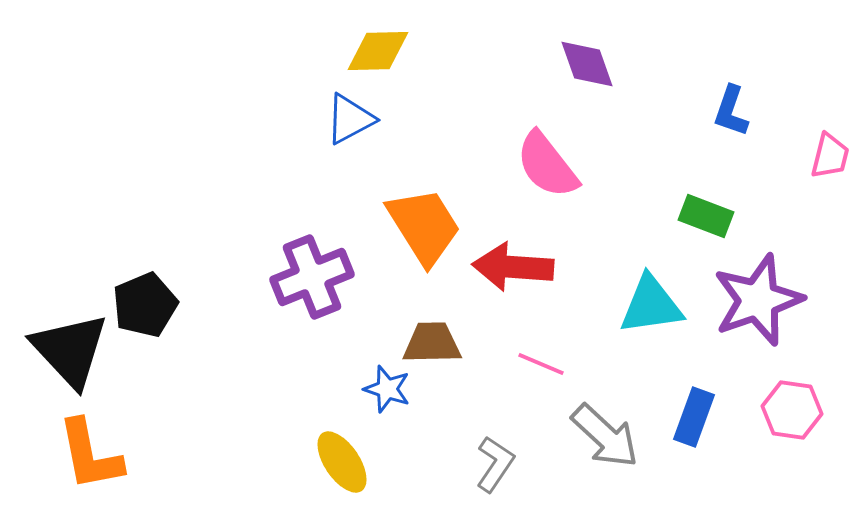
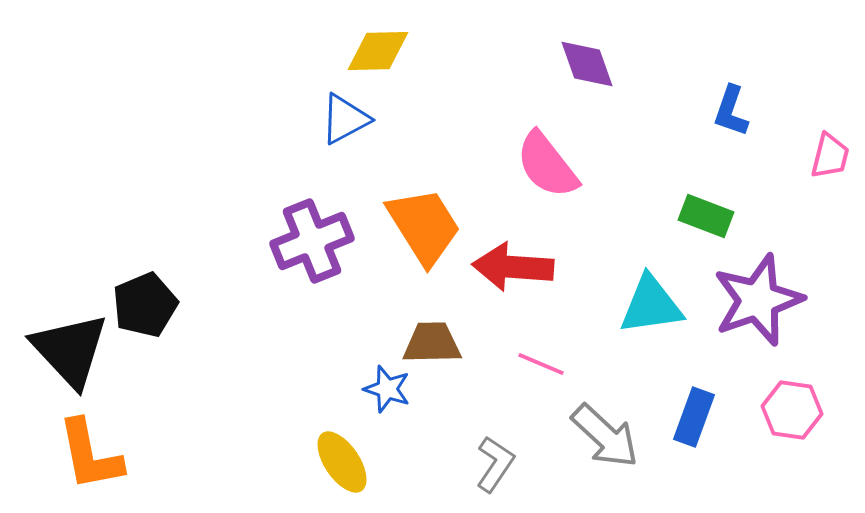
blue triangle: moved 5 px left
purple cross: moved 36 px up
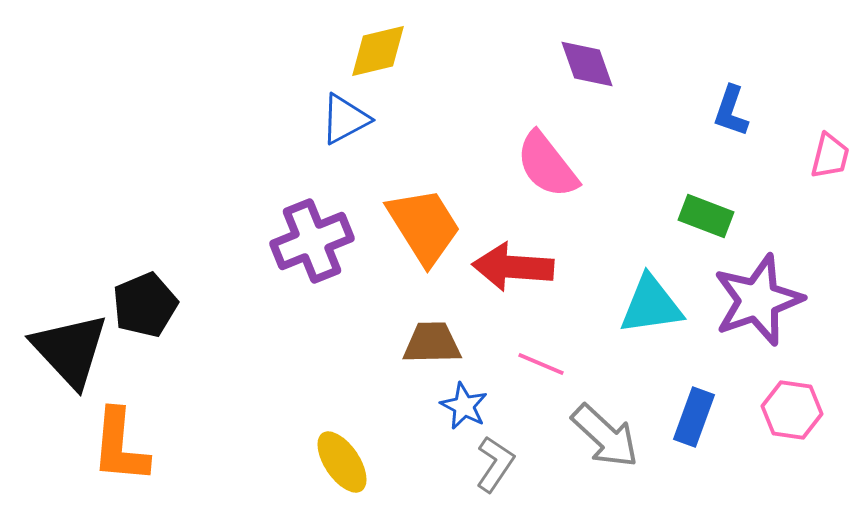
yellow diamond: rotated 12 degrees counterclockwise
blue star: moved 77 px right, 17 px down; rotated 9 degrees clockwise
orange L-shape: moved 30 px right, 9 px up; rotated 16 degrees clockwise
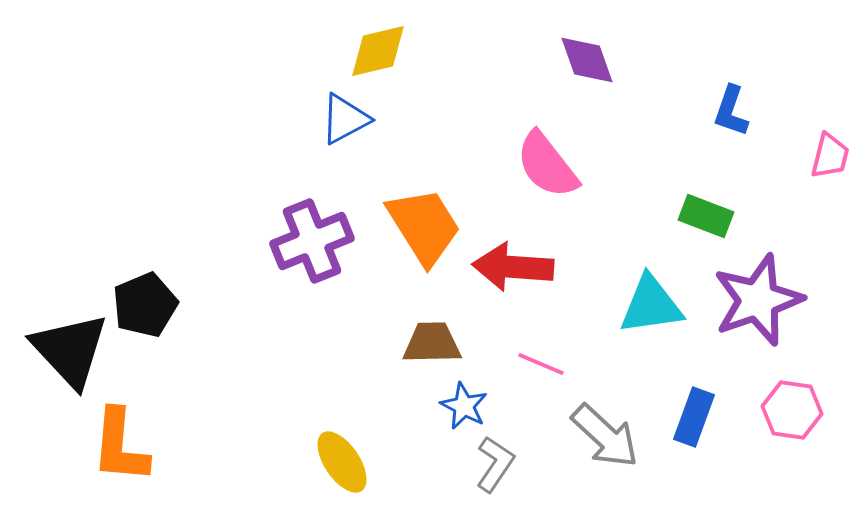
purple diamond: moved 4 px up
